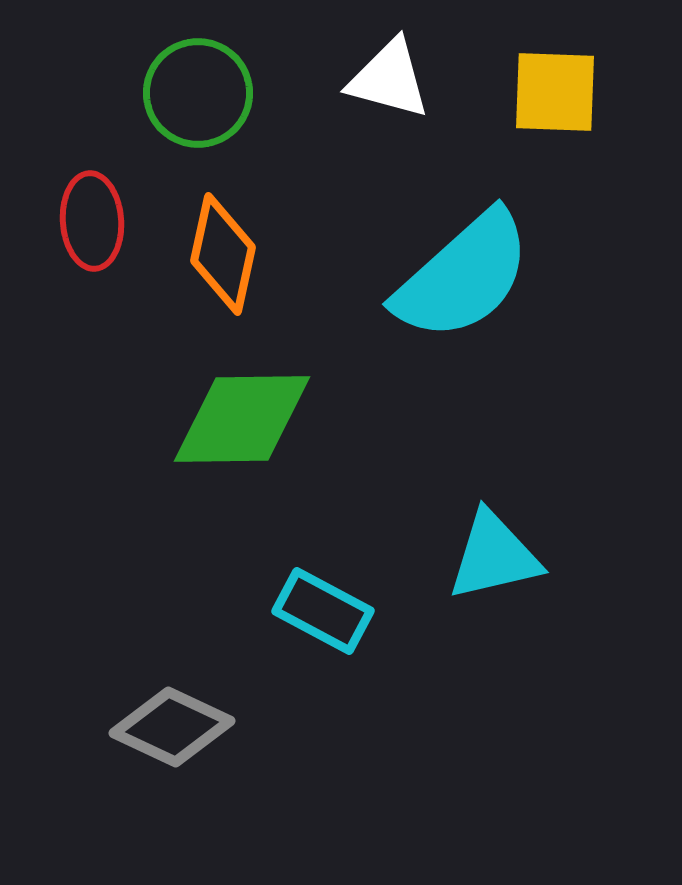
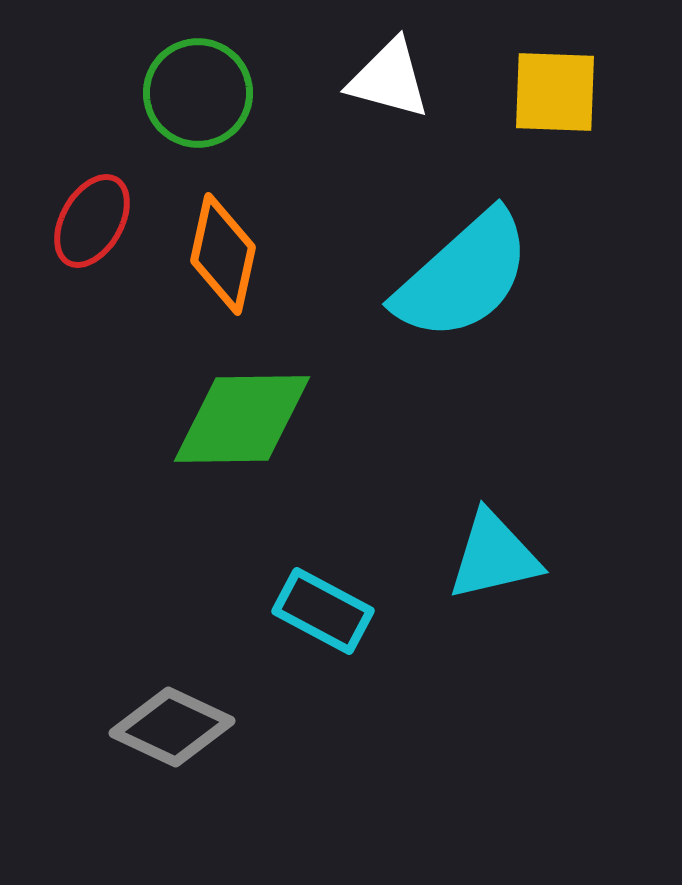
red ellipse: rotated 34 degrees clockwise
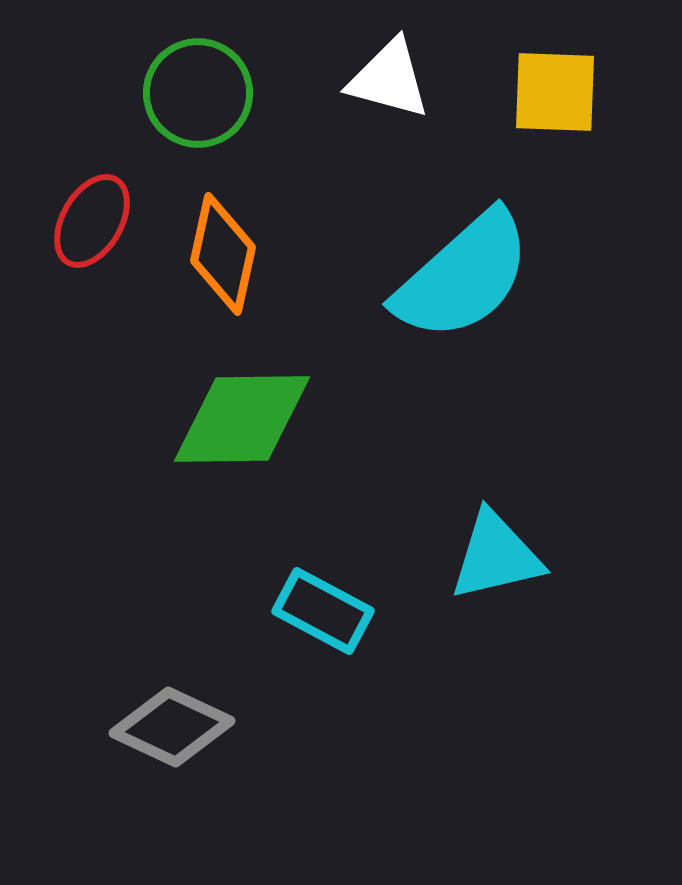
cyan triangle: moved 2 px right
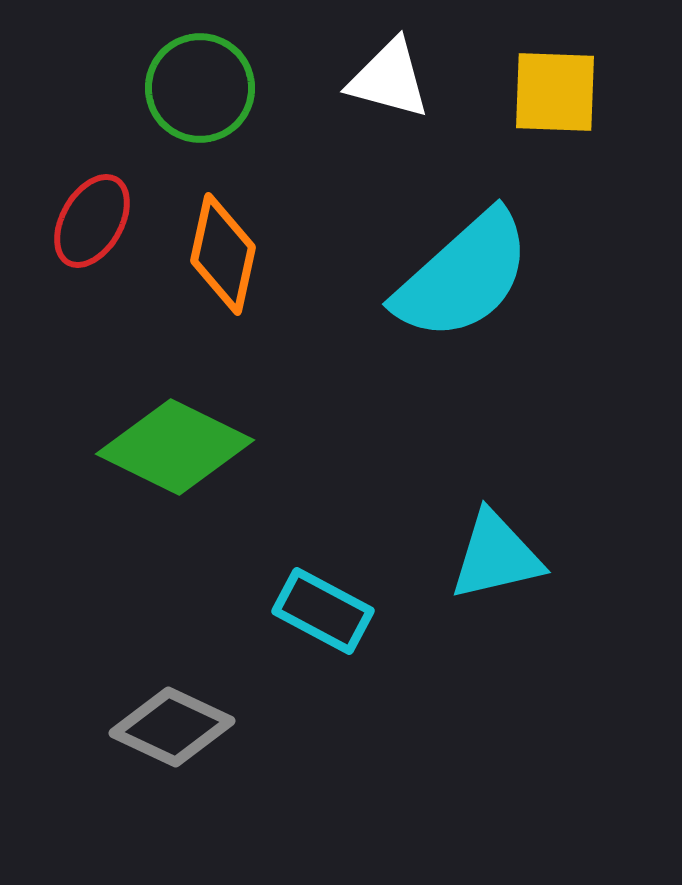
green circle: moved 2 px right, 5 px up
green diamond: moved 67 px left, 28 px down; rotated 27 degrees clockwise
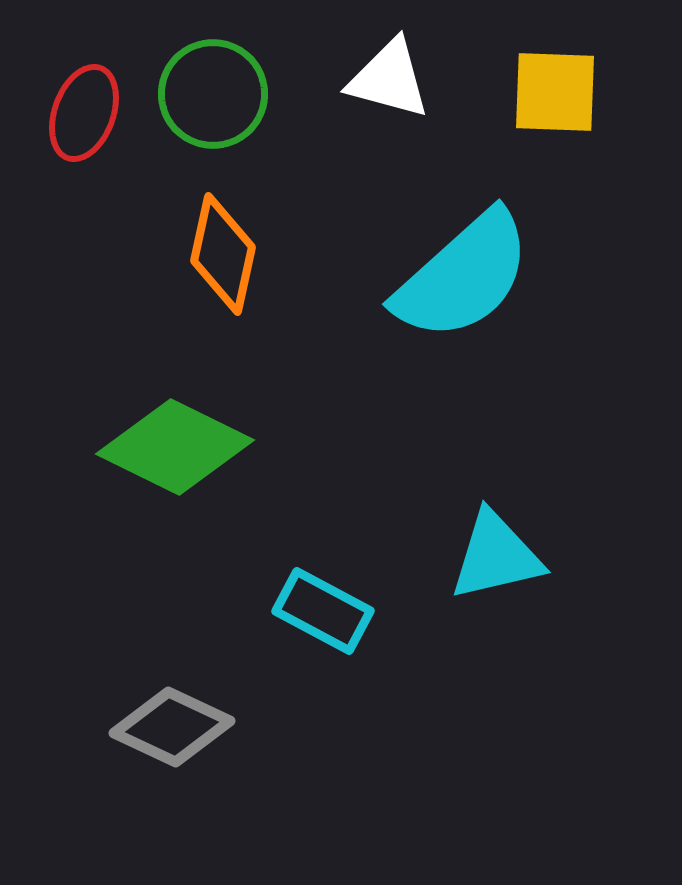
green circle: moved 13 px right, 6 px down
red ellipse: moved 8 px left, 108 px up; rotated 10 degrees counterclockwise
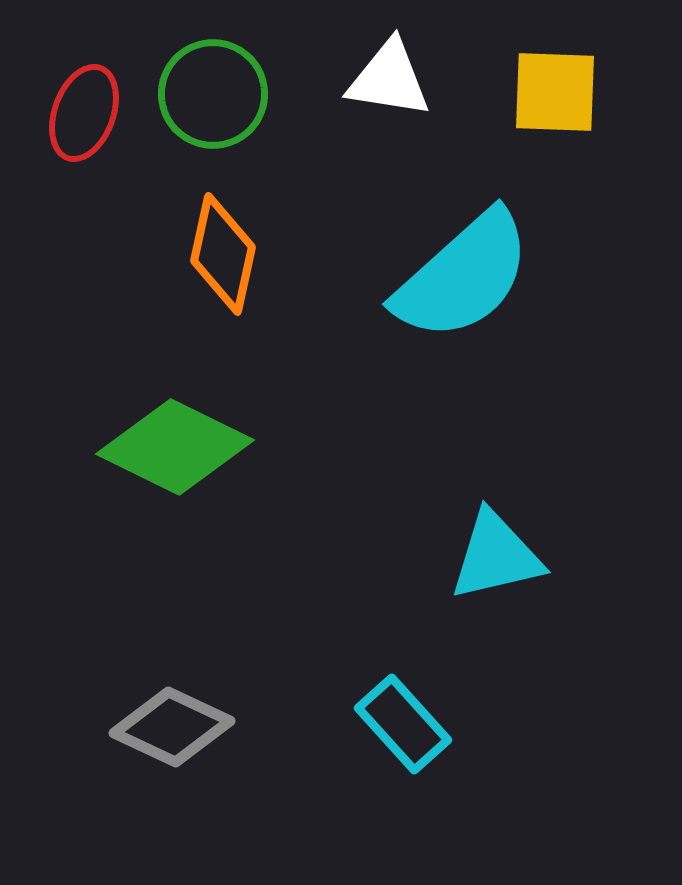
white triangle: rotated 6 degrees counterclockwise
cyan rectangle: moved 80 px right, 113 px down; rotated 20 degrees clockwise
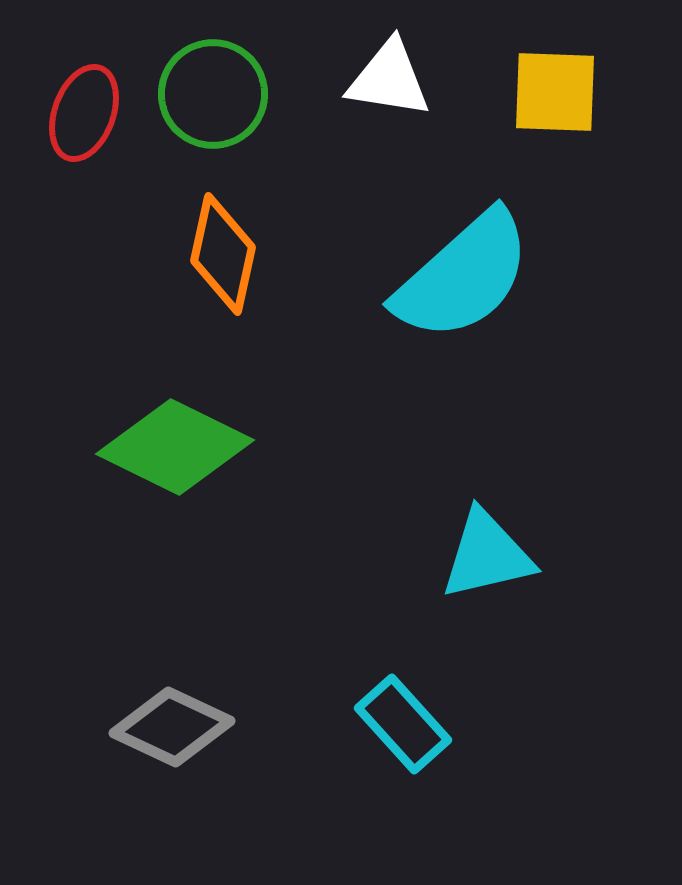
cyan triangle: moved 9 px left, 1 px up
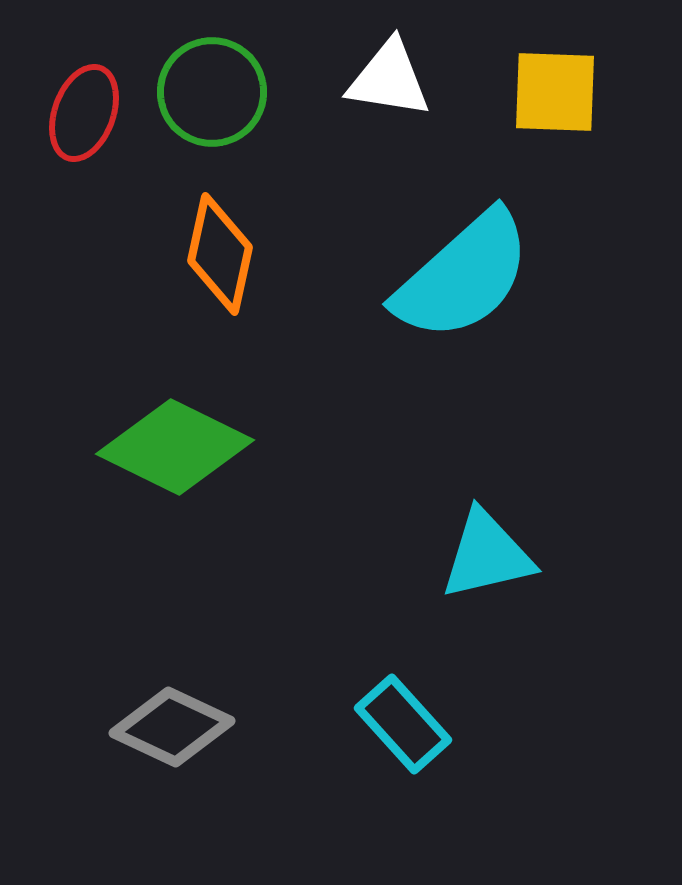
green circle: moved 1 px left, 2 px up
orange diamond: moved 3 px left
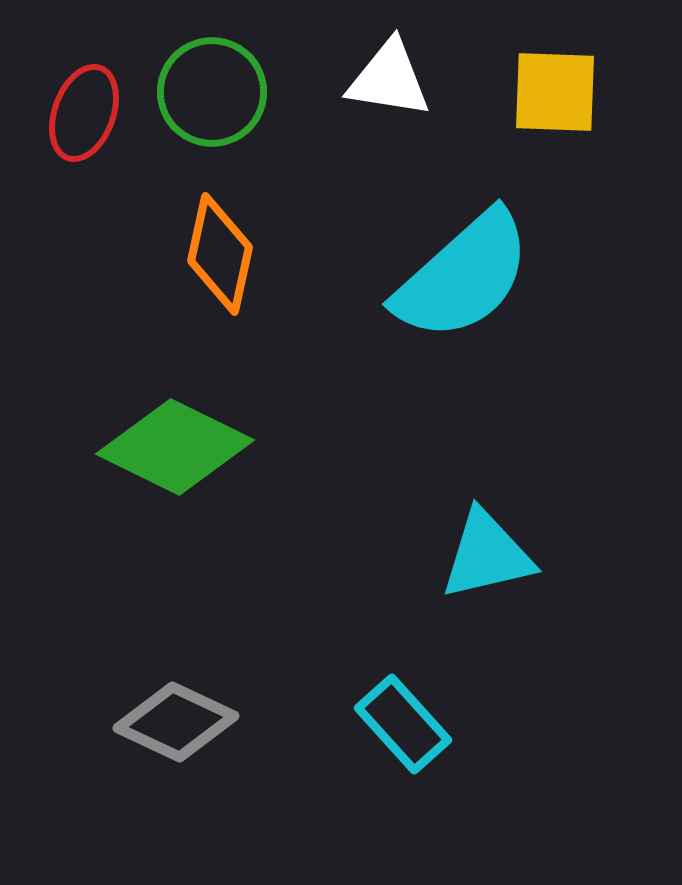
gray diamond: moved 4 px right, 5 px up
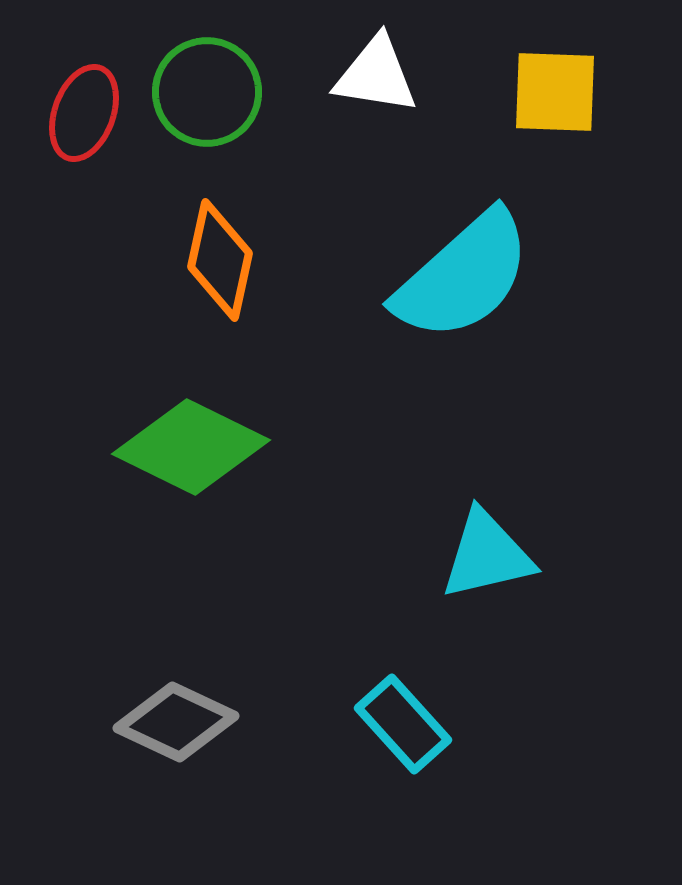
white triangle: moved 13 px left, 4 px up
green circle: moved 5 px left
orange diamond: moved 6 px down
green diamond: moved 16 px right
